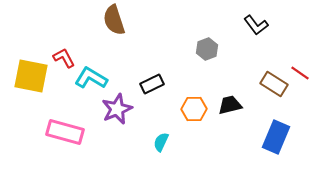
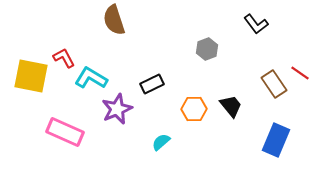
black L-shape: moved 1 px up
brown rectangle: rotated 24 degrees clockwise
black trapezoid: moved 1 px right, 1 px down; rotated 65 degrees clockwise
pink rectangle: rotated 9 degrees clockwise
blue rectangle: moved 3 px down
cyan semicircle: rotated 24 degrees clockwise
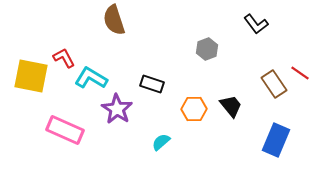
black rectangle: rotated 45 degrees clockwise
purple star: rotated 16 degrees counterclockwise
pink rectangle: moved 2 px up
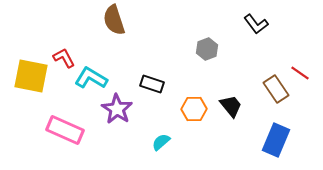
brown rectangle: moved 2 px right, 5 px down
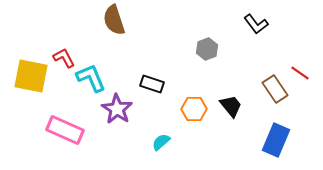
cyan L-shape: rotated 36 degrees clockwise
brown rectangle: moved 1 px left
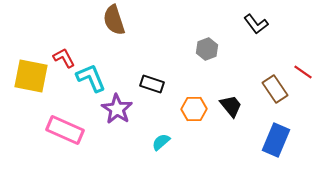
red line: moved 3 px right, 1 px up
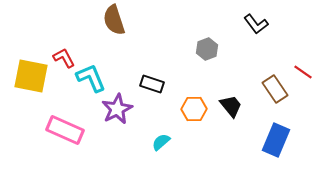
purple star: rotated 12 degrees clockwise
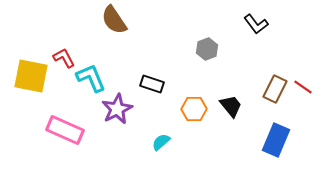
brown semicircle: rotated 16 degrees counterclockwise
red line: moved 15 px down
brown rectangle: rotated 60 degrees clockwise
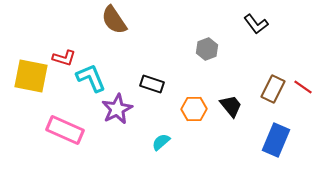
red L-shape: rotated 135 degrees clockwise
brown rectangle: moved 2 px left
